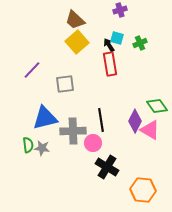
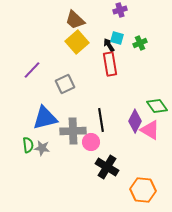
gray square: rotated 18 degrees counterclockwise
pink circle: moved 2 px left, 1 px up
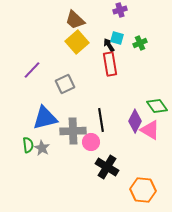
gray star: rotated 21 degrees clockwise
